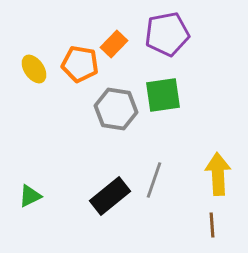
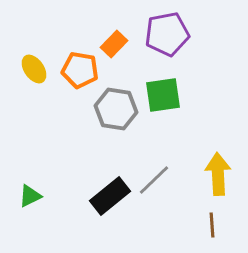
orange pentagon: moved 6 px down
gray line: rotated 27 degrees clockwise
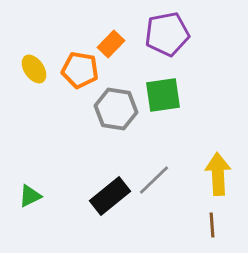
orange rectangle: moved 3 px left
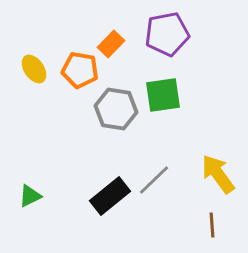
yellow arrow: rotated 33 degrees counterclockwise
